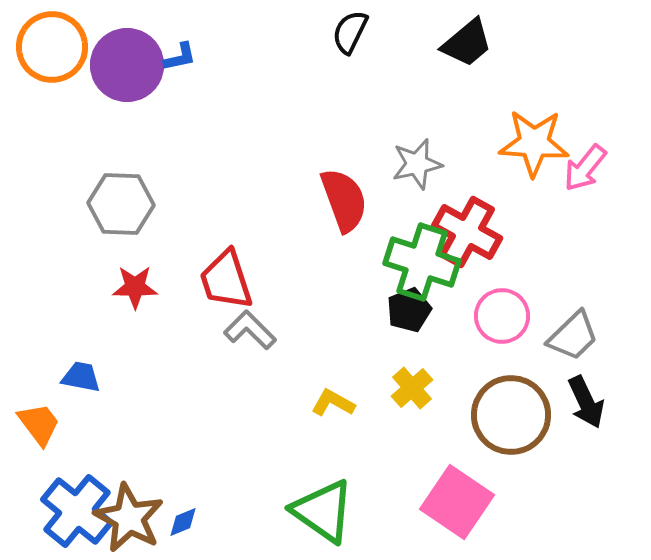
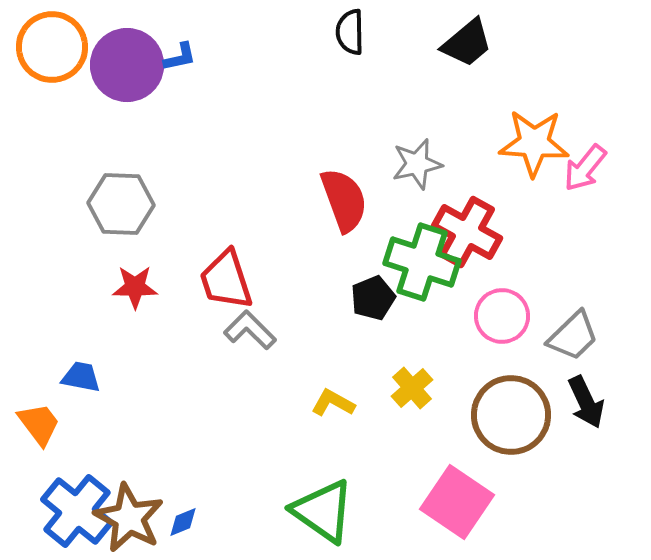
black semicircle: rotated 27 degrees counterclockwise
black pentagon: moved 36 px left, 12 px up
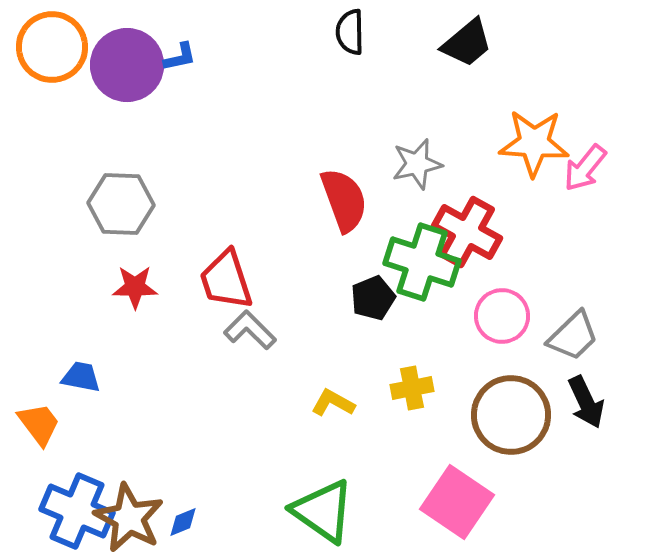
yellow cross: rotated 30 degrees clockwise
blue cross: rotated 16 degrees counterclockwise
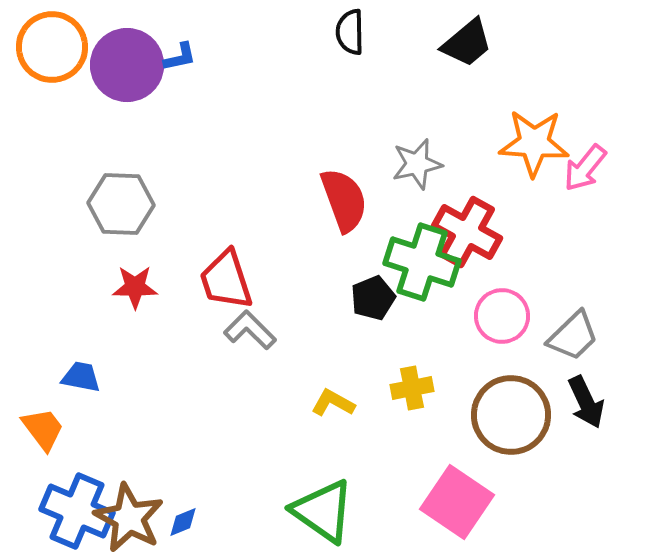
orange trapezoid: moved 4 px right, 5 px down
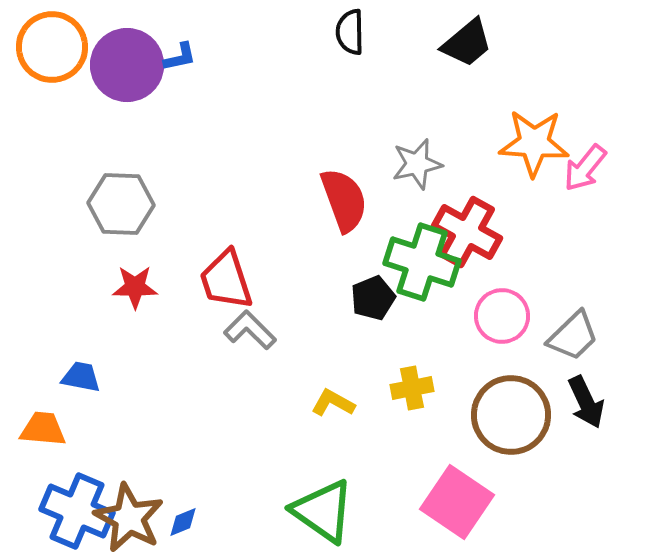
orange trapezoid: rotated 48 degrees counterclockwise
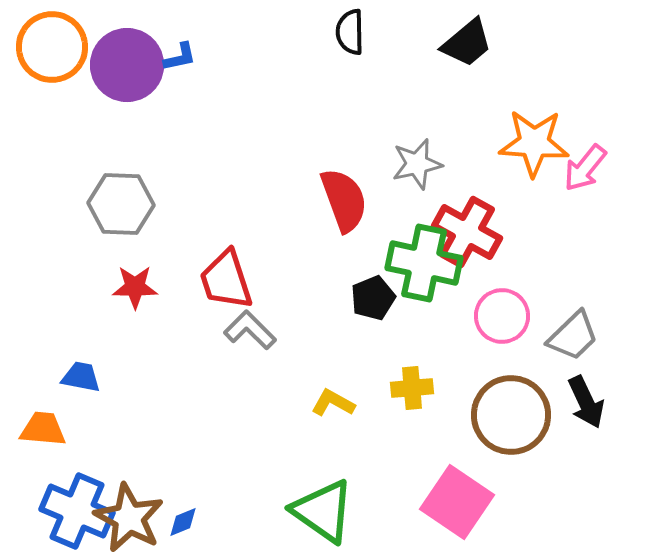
green cross: moved 2 px right, 1 px down; rotated 6 degrees counterclockwise
yellow cross: rotated 6 degrees clockwise
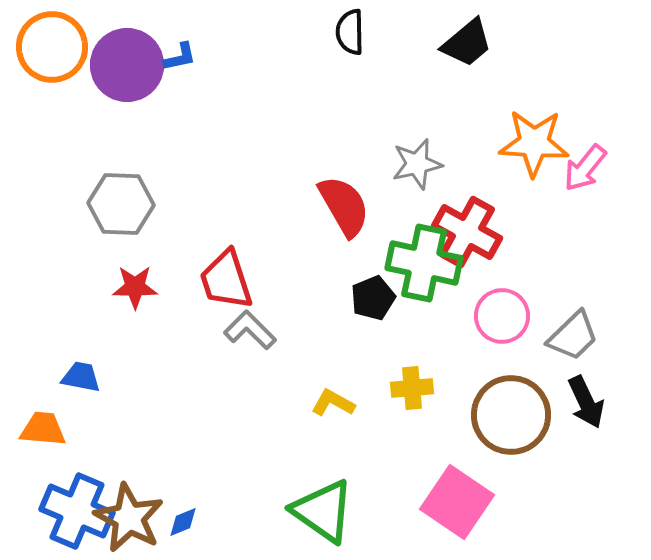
red semicircle: moved 6 px down; rotated 10 degrees counterclockwise
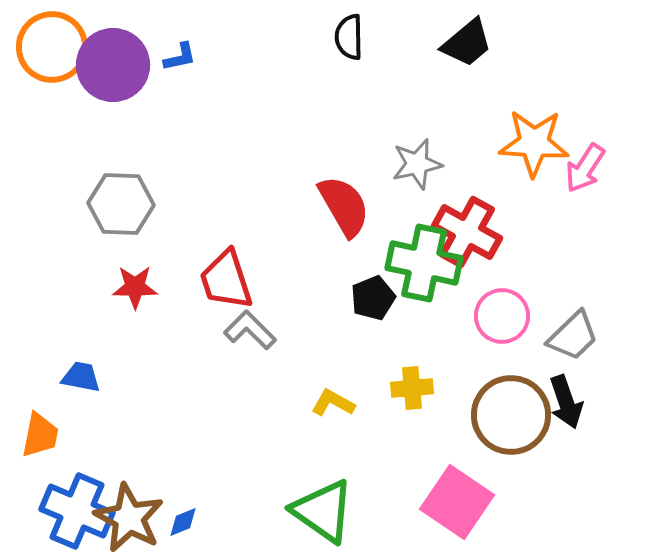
black semicircle: moved 1 px left, 5 px down
purple circle: moved 14 px left
pink arrow: rotated 6 degrees counterclockwise
black arrow: moved 20 px left; rotated 6 degrees clockwise
orange trapezoid: moved 3 px left, 6 px down; rotated 96 degrees clockwise
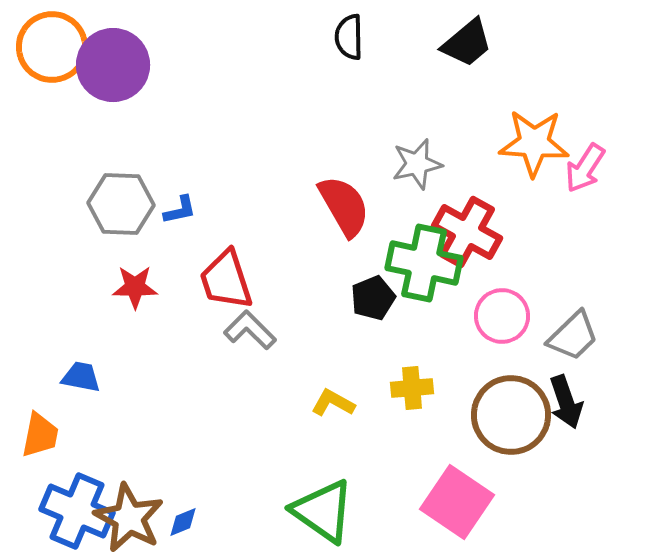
blue L-shape: moved 153 px down
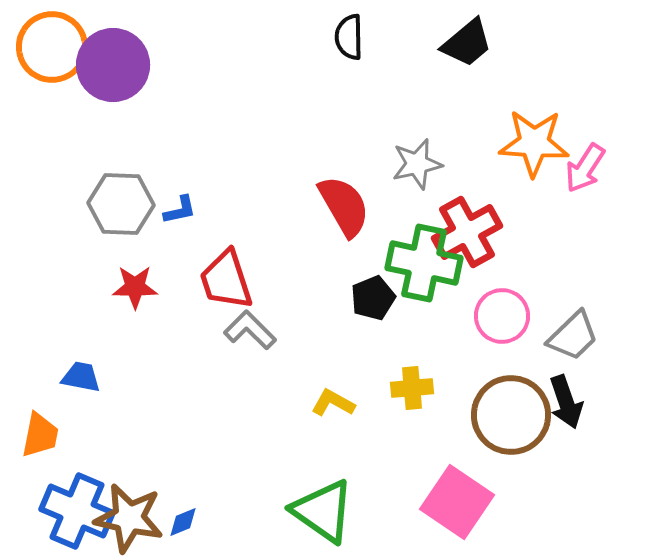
red cross: rotated 32 degrees clockwise
brown star: rotated 16 degrees counterclockwise
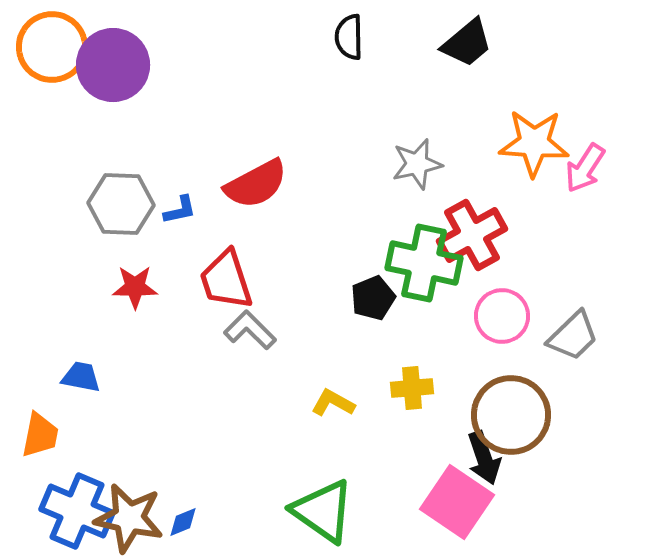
red semicircle: moved 88 px left, 22 px up; rotated 92 degrees clockwise
red cross: moved 5 px right, 3 px down
black arrow: moved 82 px left, 56 px down
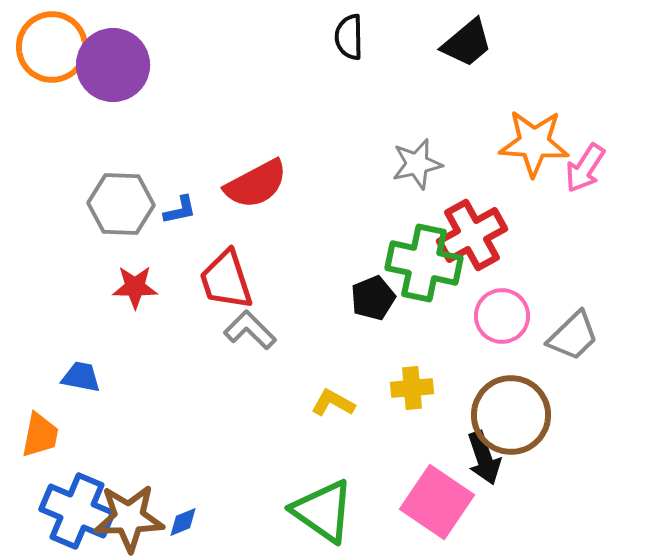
pink square: moved 20 px left
brown star: rotated 14 degrees counterclockwise
